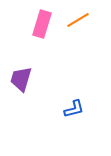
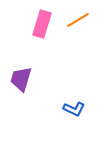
blue L-shape: rotated 40 degrees clockwise
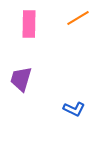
orange line: moved 2 px up
pink rectangle: moved 13 px left; rotated 16 degrees counterclockwise
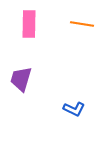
orange line: moved 4 px right, 6 px down; rotated 40 degrees clockwise
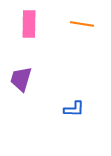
blue L-shape: rotated 25 degrees counterclockwise
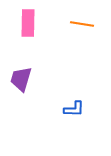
pink rectangle: moved 1 px left, 1 px up
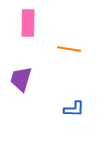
orange line: moved 13 px left, 25 px down
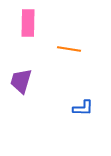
purple trapezoid: moved 2 px down
blue L-shape: moved 9 px right, 1 px up
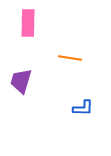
orange line: moved 1 px right, 9 px down
